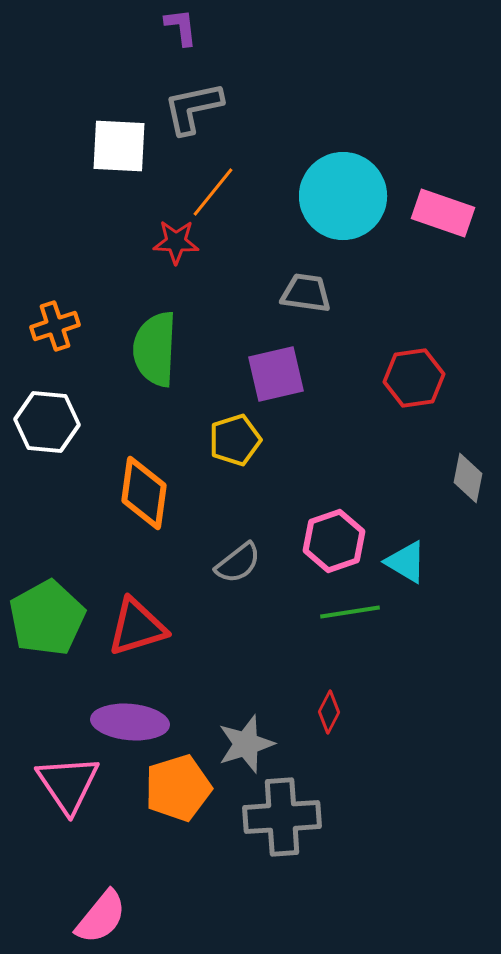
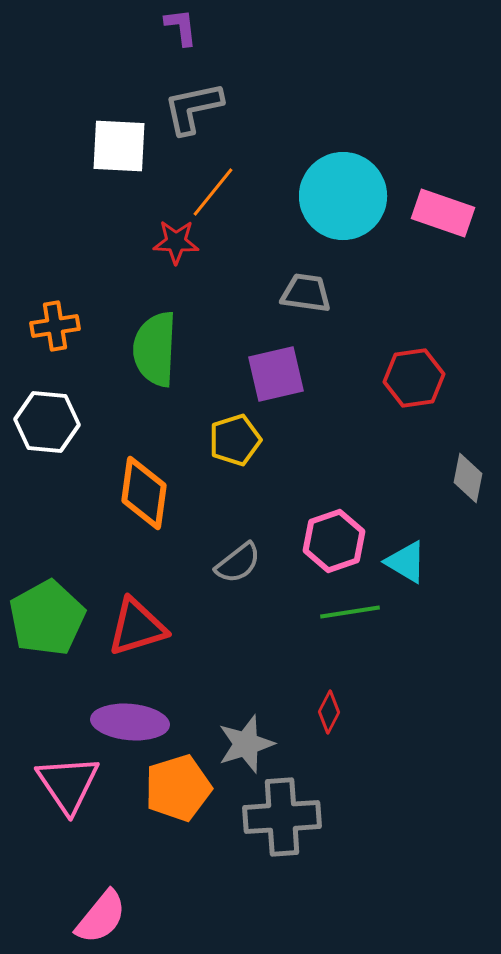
orange cross: rotated 9 degrees clockwise
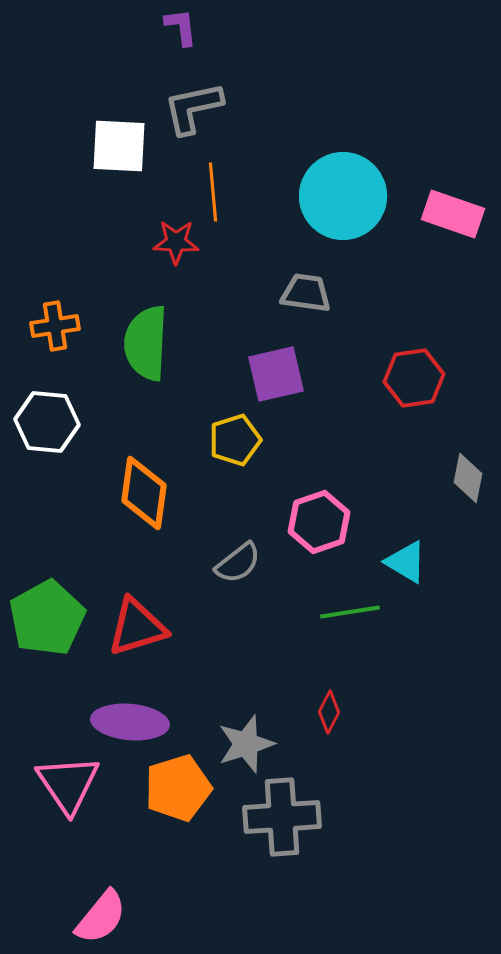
orange line: rotated 44 degrees counterclockwise
pink rectangle: moved 10 px right, 1 px down
green semicircle: moved 9 px left, 6 px up
pink hexagon: moved 15 px left, 19 px up
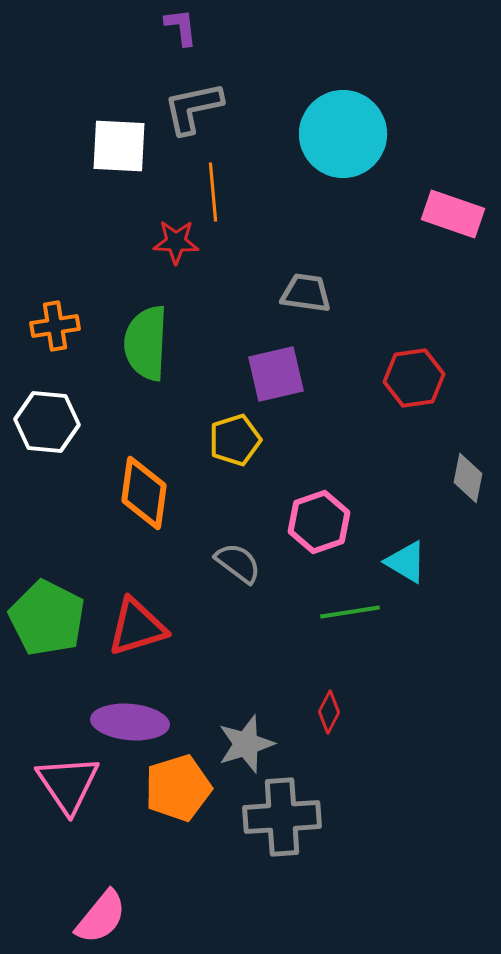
cyan circle: moved 62 px up
gray semicircle: rotated 105 degrees counterclockwise
green pentagon: rotated 16 degrees counterclockwise
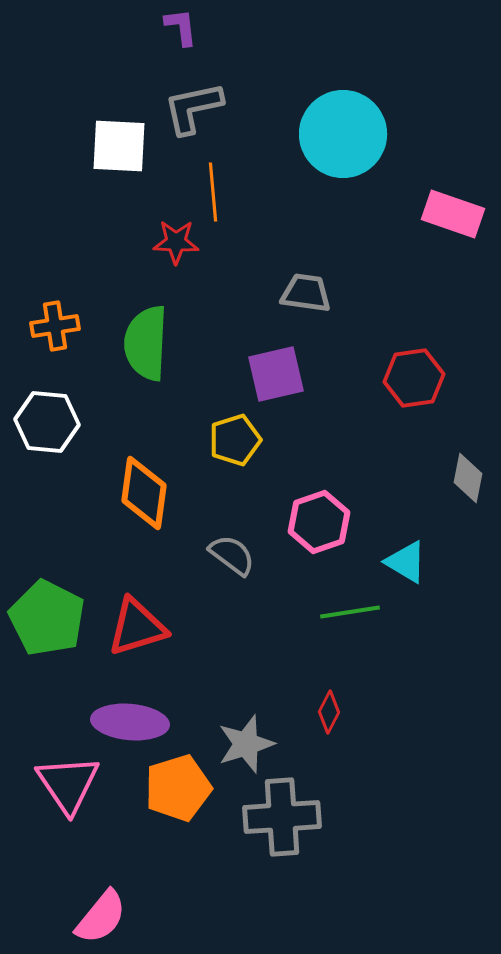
gray semicircle: moved 6 px left, 8 px up
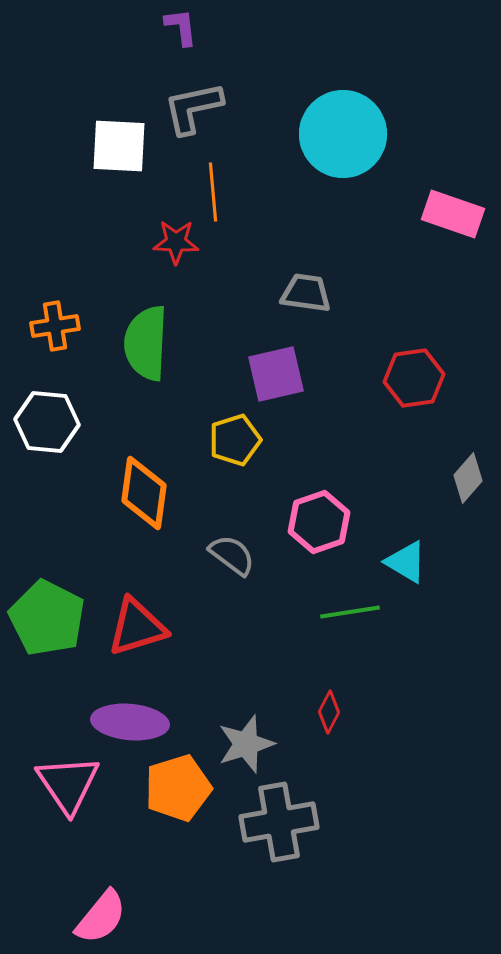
gray diamond: rotated 30 degrees clockwise
gray cross: moved 3 px left, 5 px down; rotated 6 degrees counterclockwise
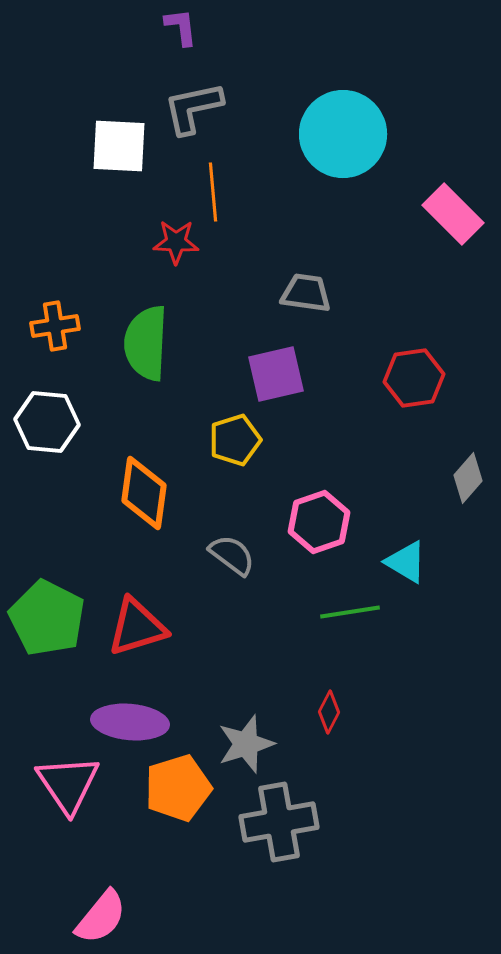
pink rectangle: rotated 26 degrees clockwise
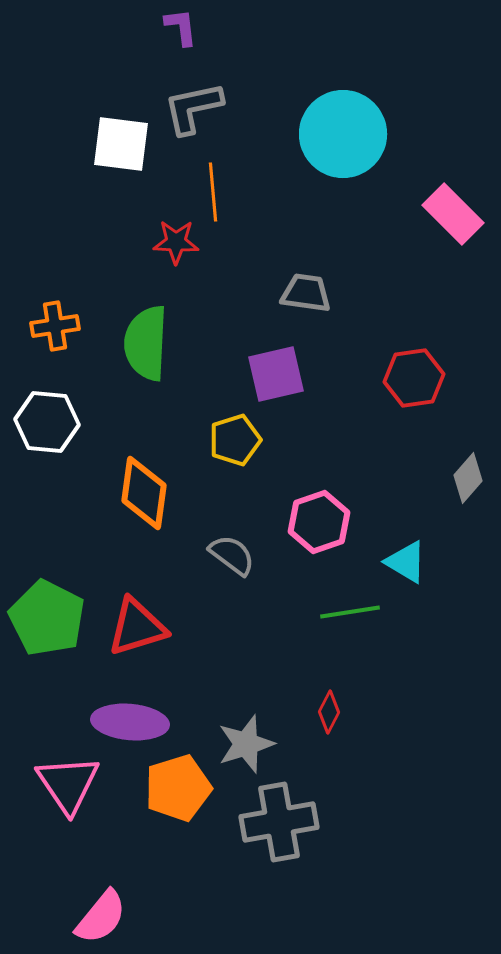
white square: moved 2 px right, 2 px up; rotated 4 degrees clockwise
